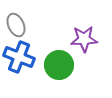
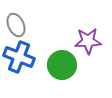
purple star: moved 4 px right, 2 px down
green circle: moved 3 px right
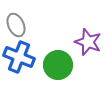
purple star: moved 1 px down; rotated 24 degrees clockwise
green circle: moved 4 px left
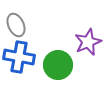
purple star: rotated 28 degrees clockwise
blue cross: rotated 12 degrees counterclockwise
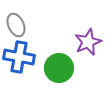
green circle: moved 1 px right, 3 px down
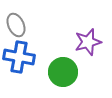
purple star: rotated 8 degrees clockwise
green circle: moved 4 px right, 4 px down
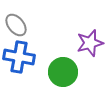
gray ellipse: rotated 15 degrees counterclockwise
purple star: moved 2 px right, 1 px down
